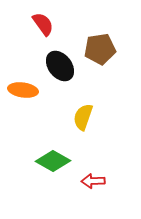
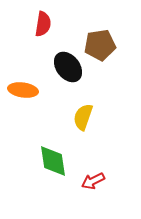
red semicircle: rotated 45 degrees clockwise
brown pentagon: moved 4 px up
black ellipse: moved 8 px right, 1 px down
green diamond: rotated 52 degrees clockwise
red arrow: rotated 25 degrees counterclockwise
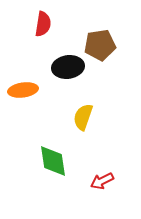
black ellipse: rotated 60 degrees counterclockwise
orange ellipse: rotated 16 degrees counterclockwise
red arrow: moved 9 px right
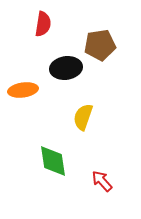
black ellipse: moved 2 px left, 1 px down
red arrow: rotated 75 degrees clockwise
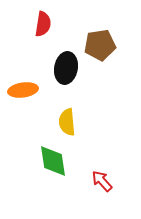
black ellipse: rotated 72 degrees counterclockwise
yellow semicircle: moved 16 px left, 5 px down; rotated 24 degrees counterclockwise
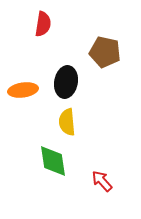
brown pentagon: moved 5 px right, 7 px down; rotated 20 degrees clockwise
black ellipse: moved 14 px down
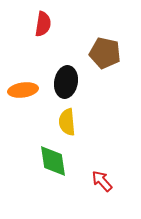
brown pentagon: moved 1 px down
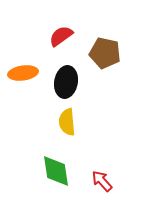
red semicircle: moved 18 px right, 12 px down; rotated 135 degrees counterclockwise
orange ellipse: moved 17 px up
green diamond: moved 3 px right, 10 px down
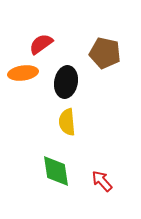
red semicircle: moved 20 px left, 8 px down
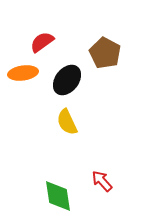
red semicircle: moved 1 px right, 2 px up
brown pentagon: rotated 16 degrees clockwise
black ellipse: moved 1 px right, 2 px up; rotated 28 degrees clockwise
yellow semicircle: rotated 20 degrees counterclockwise
green diamond: moved 2 px right, 25 px down
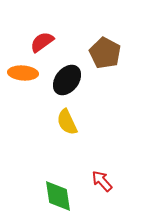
orange ellipse: rotated 12 degrees clockwise
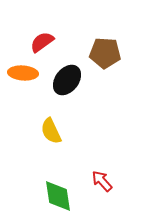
brown pentagon: rotated 24 degrees counterclockwise
yellow semicircle: moved 16 px left, 9 px down
